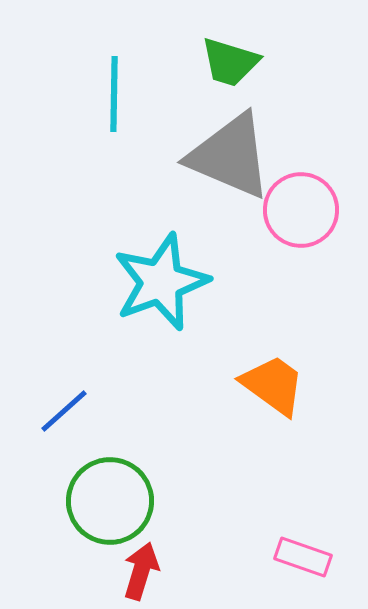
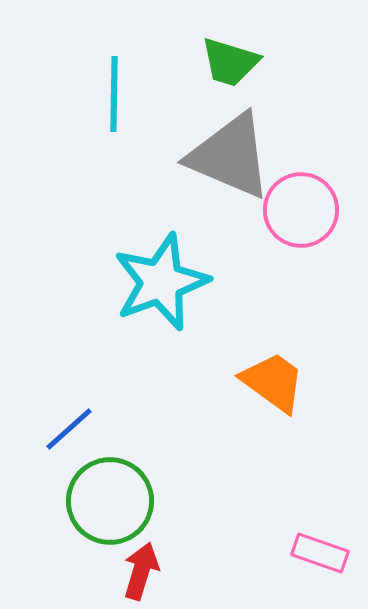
orange trapezoid: moved 3 px up
blue line: moved 5 px right, 18 px down
pink rectangle: moved 17 px right, 4 px up
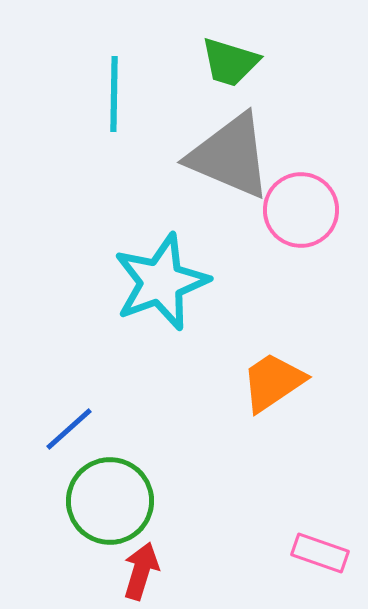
orange trapezoid: rotated 70 degrees counterclockwise
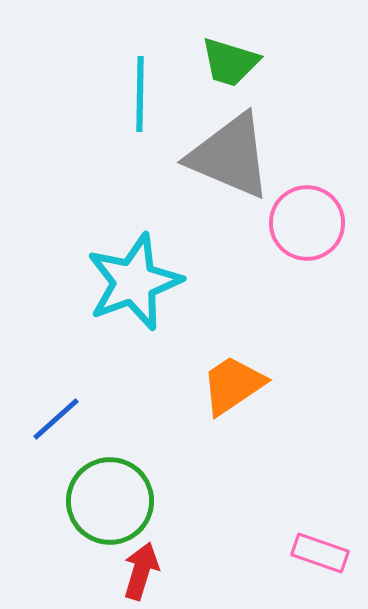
cyan line: moved 26 px right
pink circle: moved 6 px right, 13 px down
cyan star: moved 27 px left
orange trapezoid: moved 40 px left, 3 px down
blue line: moved 13 px left, 10 px up
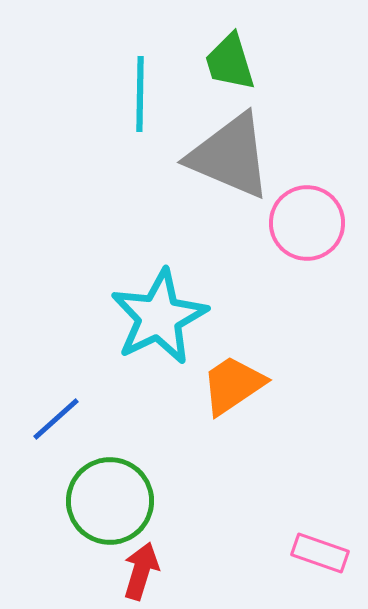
green trapezoid: rotated 56 degrees clockwise
cyan star: moved 25 px right, 35 px down; rotated 6 degrees counterclockwise
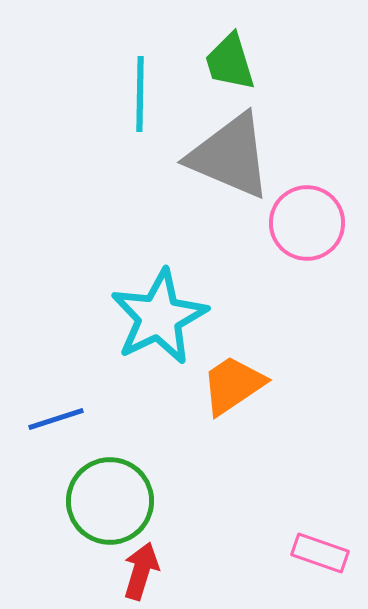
blue line: rotated 24 degrees clockwise
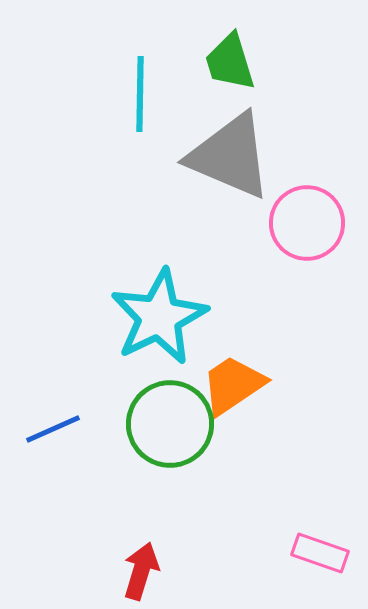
blue line: moved 3 px left, 10 px down; rotated 6 degrees counterclockwise
green circle: moved 60 px right, 77 px up
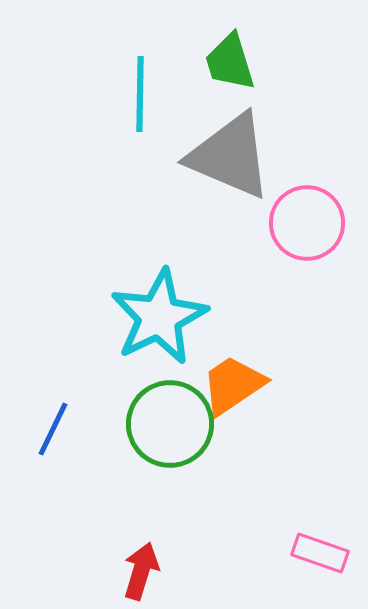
blue line: rotated 40 degrees counterclockwise
